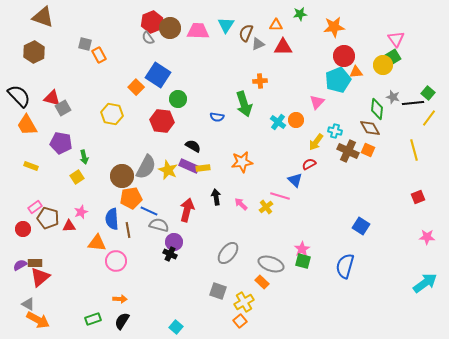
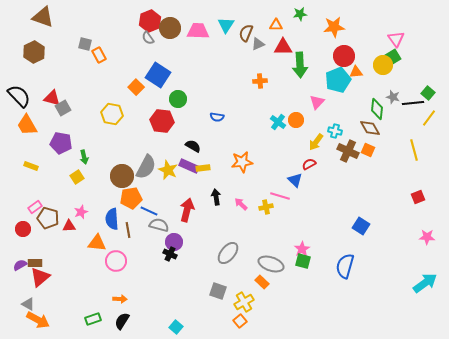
red hexagon at (152, 22): moved 2 px left, 1 px up
green arrow at (244, 104): moved 56 px right, 39 px up; rotated 15 degrees clockwise
yellow cross at (266, 207): rotated 24 degrees clockwise
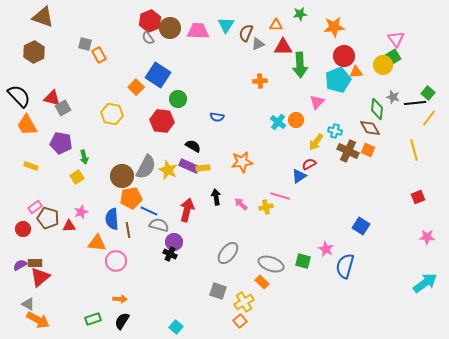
black line at (413, 103): moved 2 px right
blue triangle at (295, 180): moved 4 px right, 4 px up; rotated 42 degrees clockwise
pink star at (302, 249): moved 24 px right; rotated 14 degrees counterclockwise
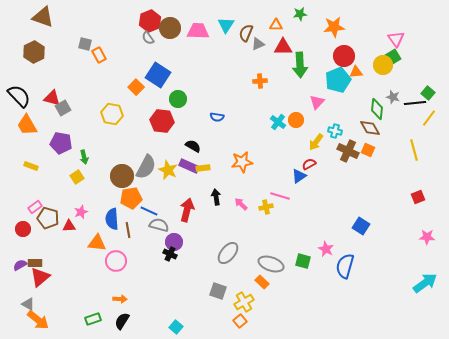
orange arrow at (38, 320): rotated 10 degrees clockwise
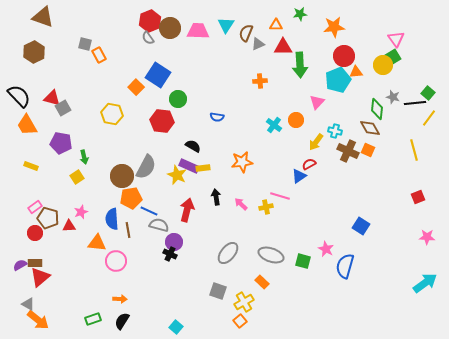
cyan cross at (278, 122): moved 4 px left, 3 px down
yellow star at (168, 170): moved 9 px right, 5 px down
red circle at (23, 229): moved 12 px right, 4 px down
gray ellipse at (271, 264): moved 9 px up
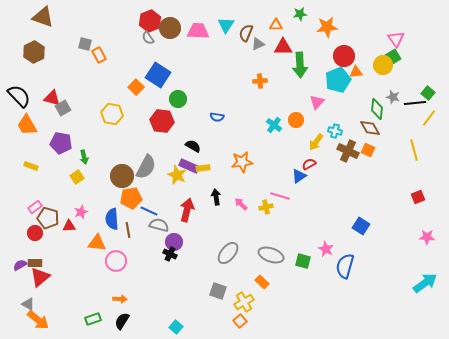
orange star at (334, 27): moved 7 px left
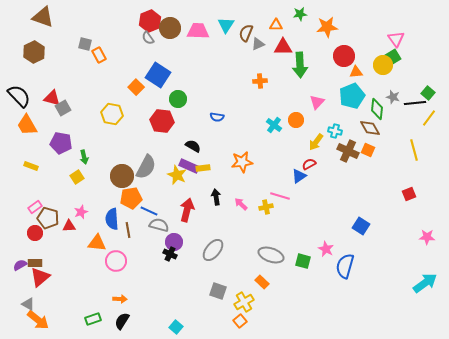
cyan pentagon at (338, 80): moved 14 px right, 16 px down
red square at (418, 197): moved 9 px left, 3 px up
gray ellipse at (228, 253): moved 15 px left, 3 px up
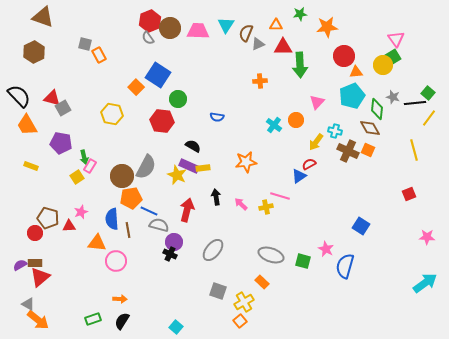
orange star at (242, 162): moved 4 px right
pink rectangle at (35, 207): moved 55 px right, 41 px up; rotated 24 degrees counterclockwise
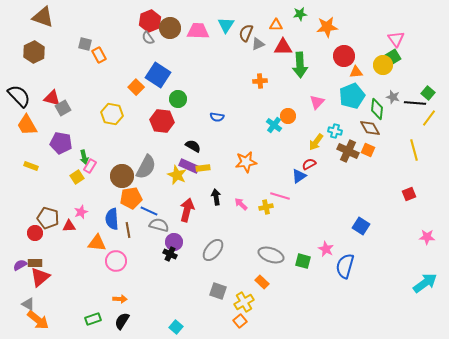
black line at (415, 103): rotated 10 degrees clockwise
orange circle at (296, 120): moved 8 px left, 4 px up
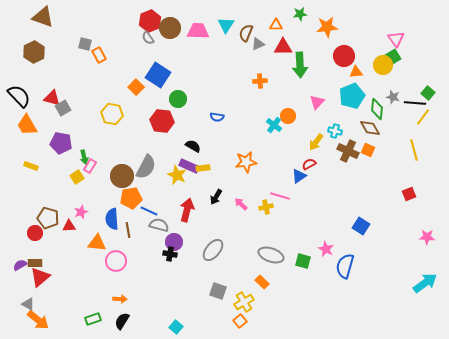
yellow line at (429, 118): moved 6 px left, 1 px up
black arrow at (216, 197): rotated 140 degrees counterclockwise
black cross at (170, 254): rotated 16 degrees counterclockwise
